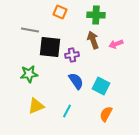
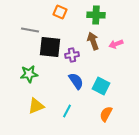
brown arrow: moved 1 px down
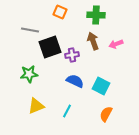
black square: rotated 25 degrees counterclockwise
blue semicircle: moved 1 px left; rotated 30 degrees counterclockwise
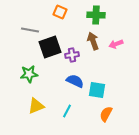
cyan square: moved 4 px left, 4 px down; rotated 18 degrees counterclockwise
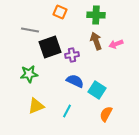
brown arrow: moved 3 px right
cyan square: rotated 24 degrees clockwise
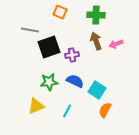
black square: moved 1 px left
green star: moved 20 px right, 8 px down
orange semicircle: moved 1 px left, 4 px up
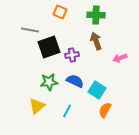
pink arrow: moved 4 px right, 14 px down
yellow triangle: moved 1 px right; rotated 18 degrees counterclockwise
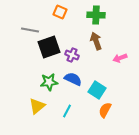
purple cross: rotated 32 degrees clockwise
blue semicircle: moved 2 px left, 2 px up
